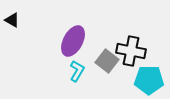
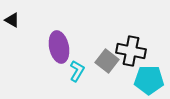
purple ellipse: moved 14 px left, 6 px down; rotated 40 degrees counterclockwise
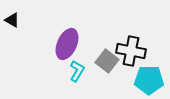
purple ellipse: moved 8 px right, 3 px up; rotated 36 degrees clockwise
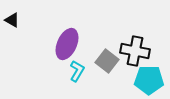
black cross: moved 4 px right
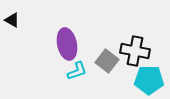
purple ellipse: rotated 36 degrees counterclockwise
cyan L-shape: rotated 40 degrees clockwise
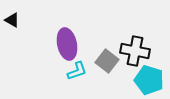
cyan pentagon: rotated 16 degrees clockwise
